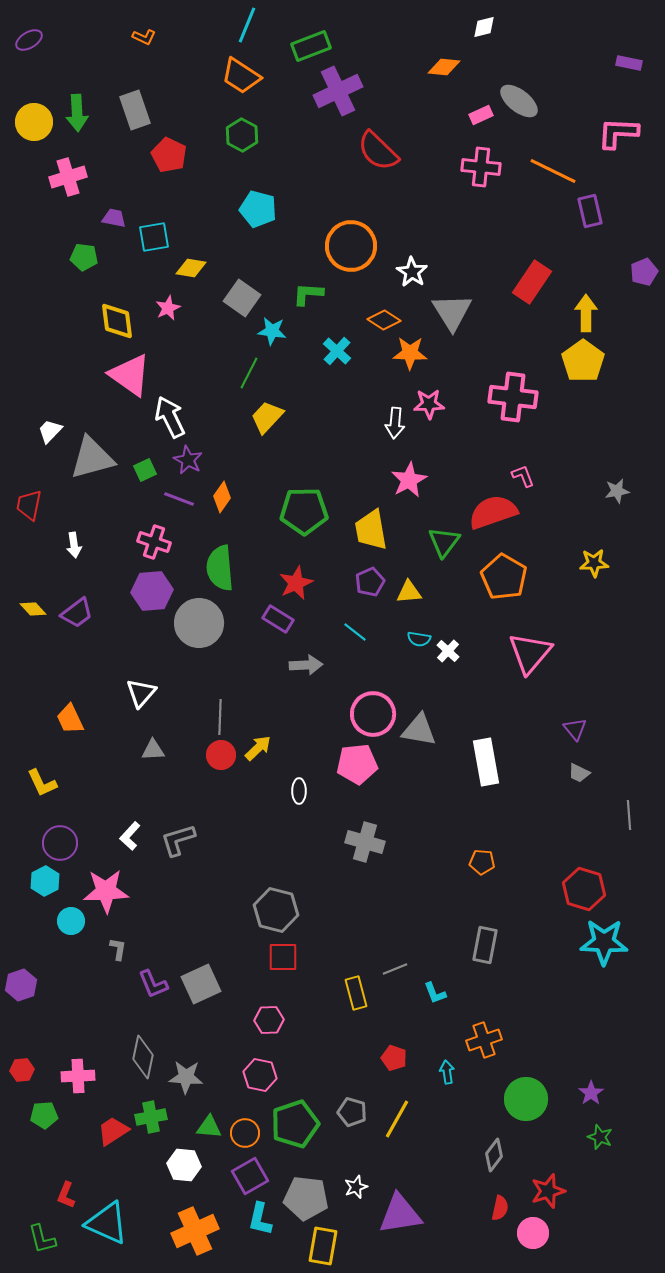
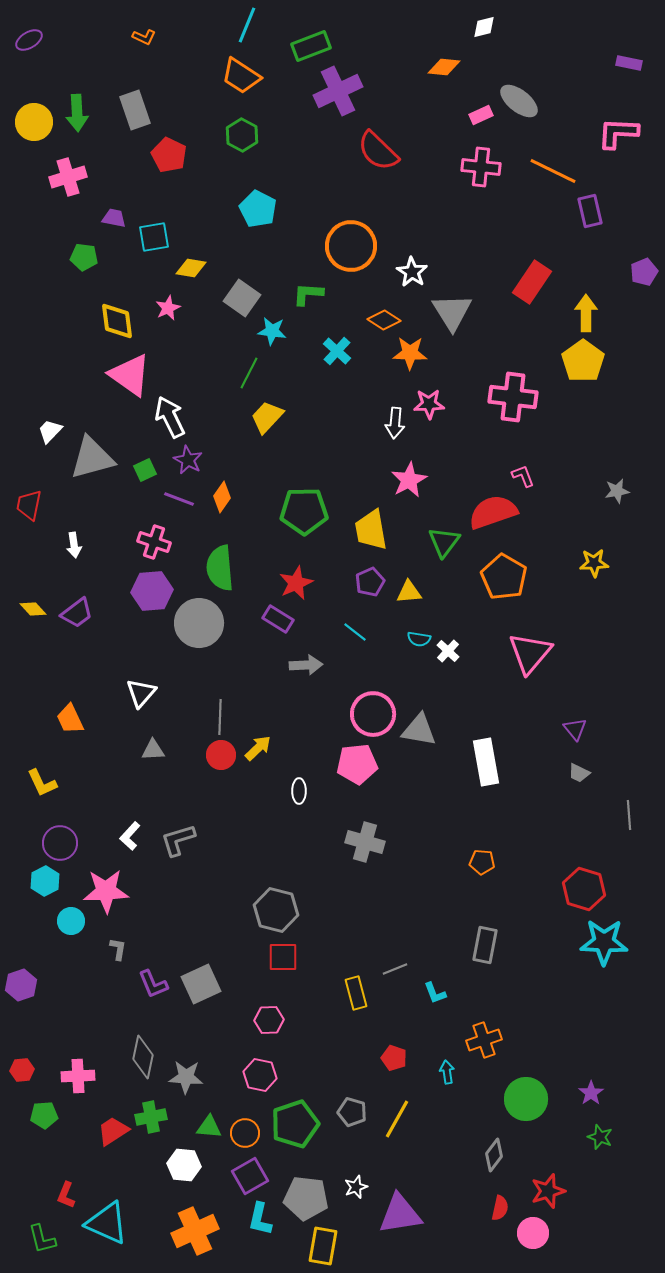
cyan pentagon at (258, 209): rotated 12 degrees clockwise
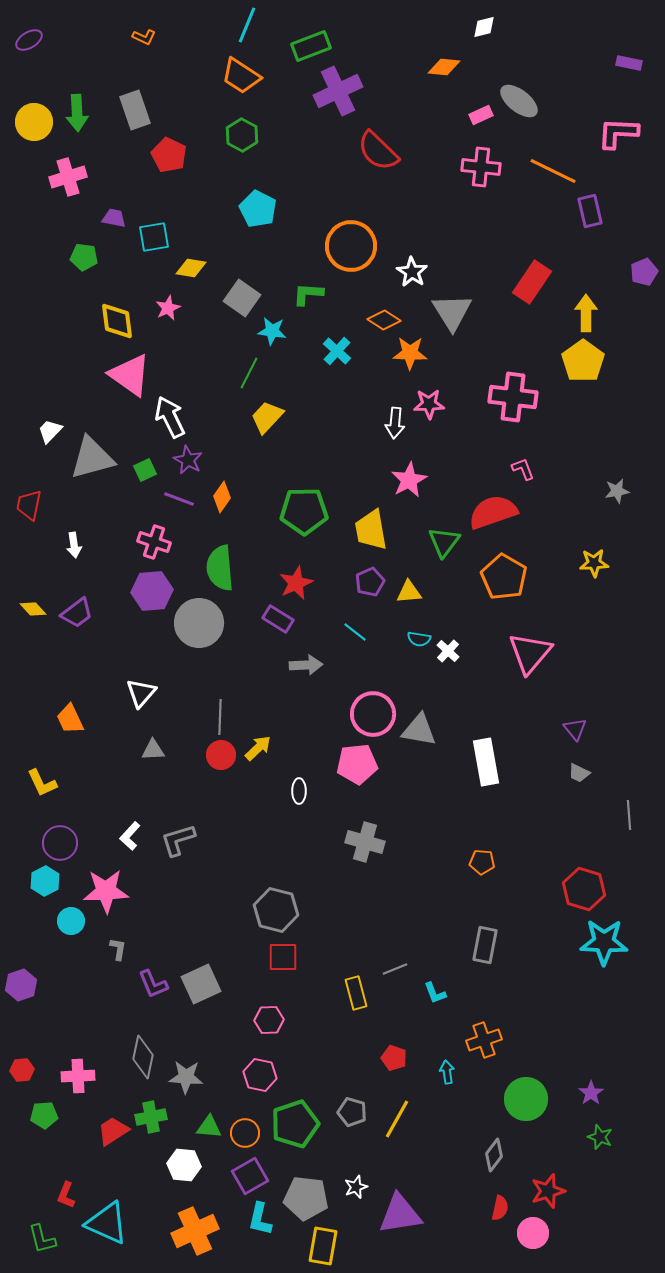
pink L-shape at (523, 476): moved 7 px up
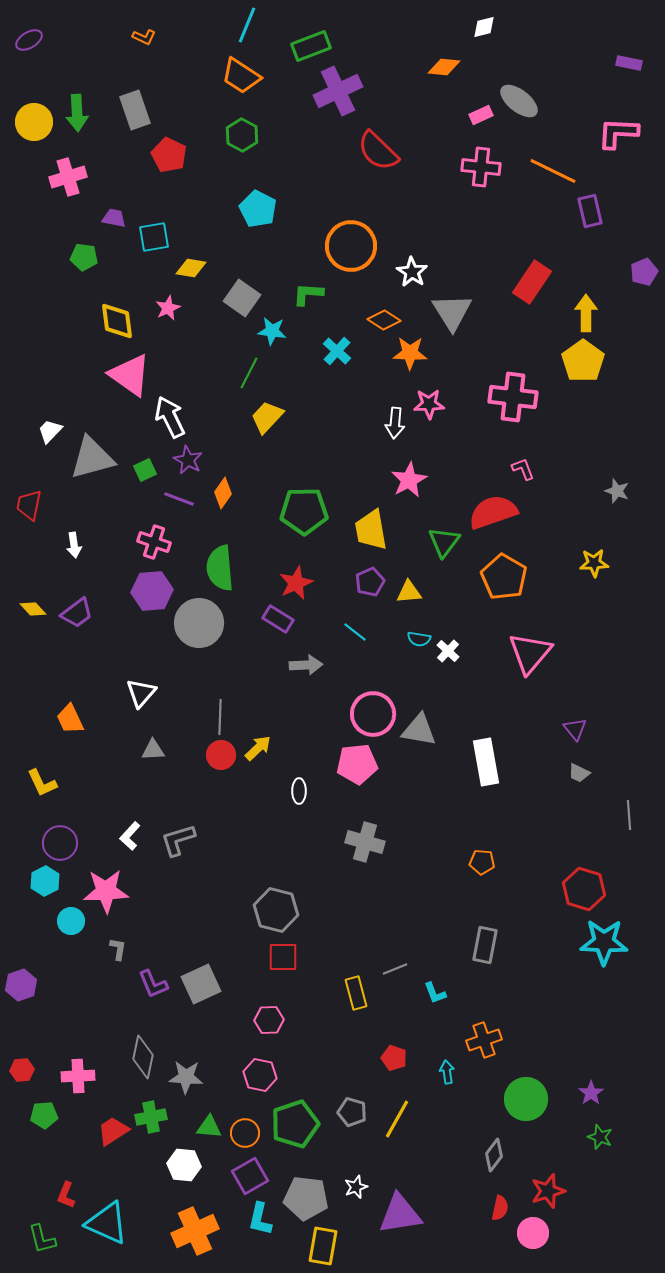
gray star at (617, 491): rotated 30 degrees clockwise
orange diamond at (222, 497): moved 1 px right, 4 px up
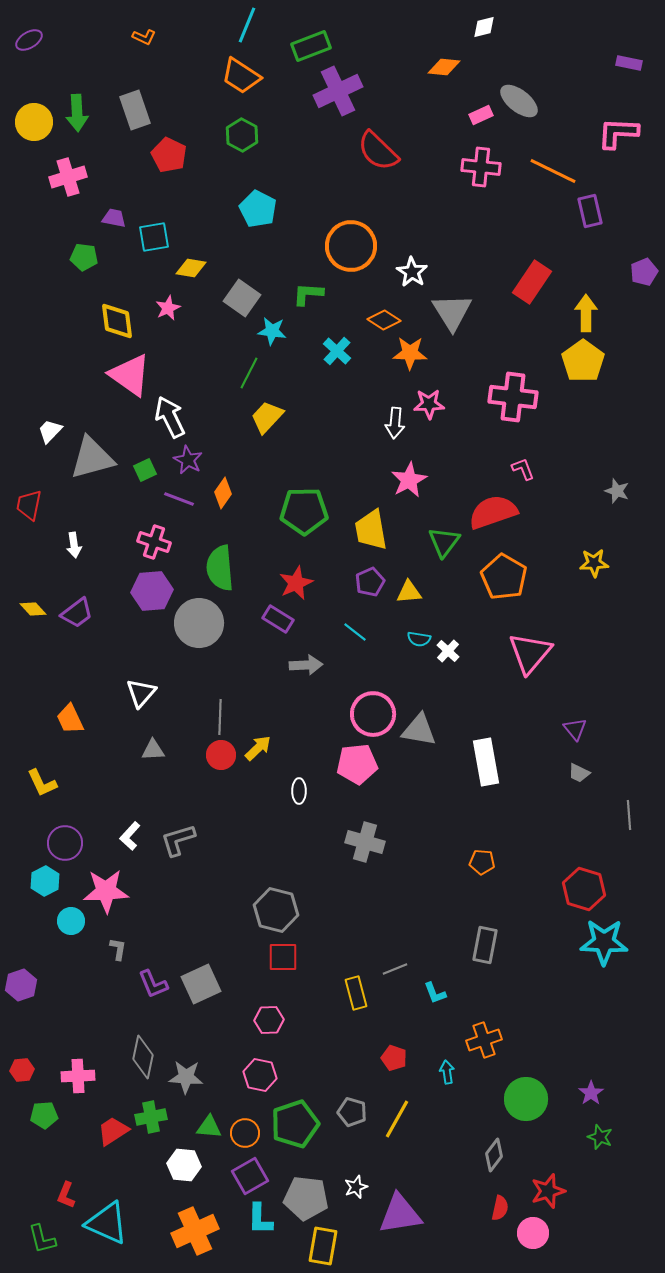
purple circle at (60, 843): moved 5 px right
cyan L-shape at (260, 1219): rotated 12 degrees counterclockwise
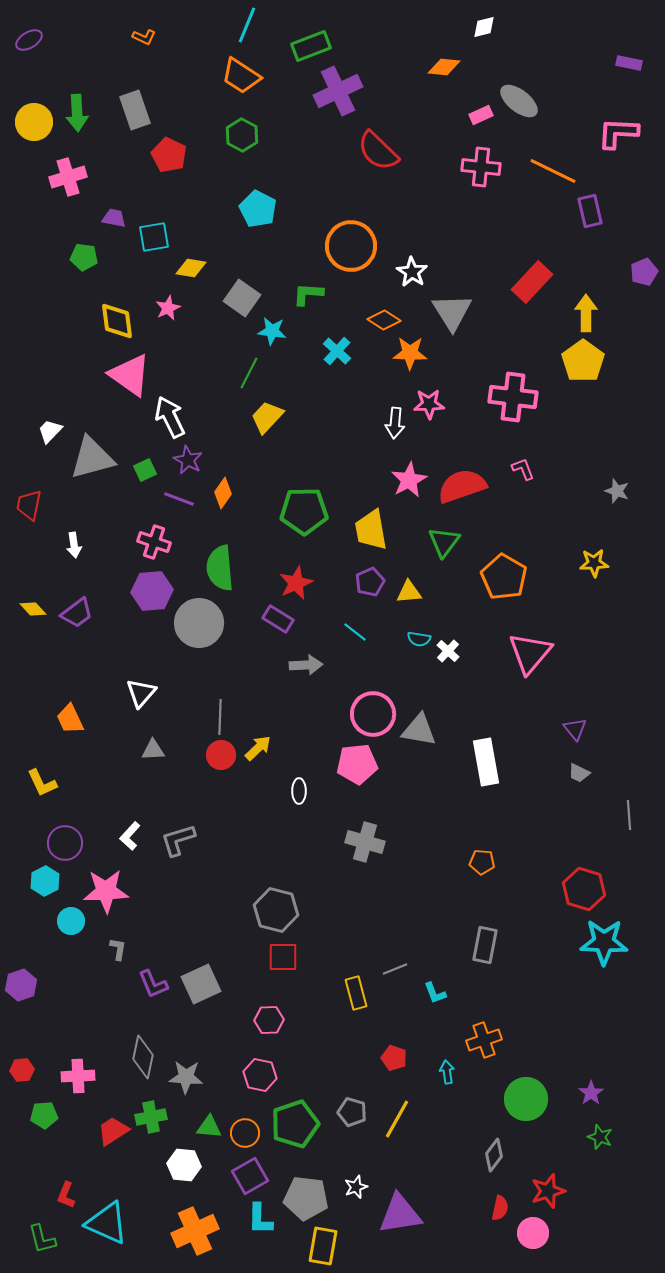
red rectangle at (532, 282): rotated 9 degrees clockwise
red semicircle at (493, 512): moved 31 px left, 26 px up
